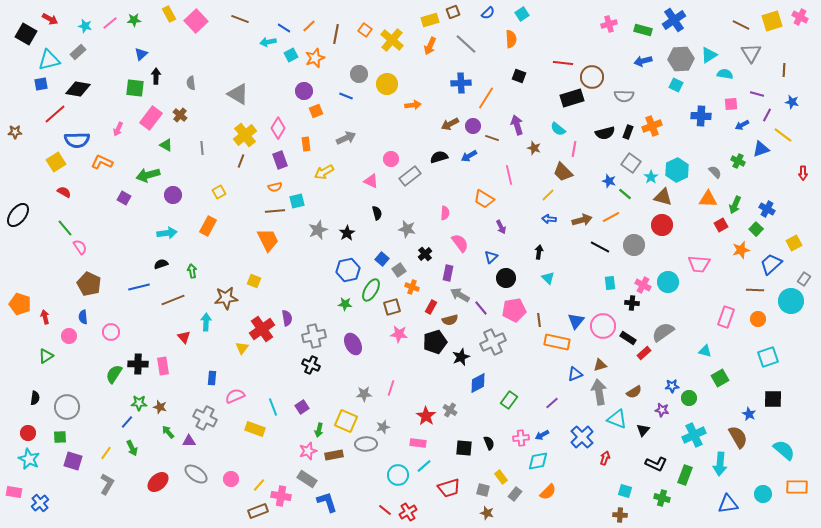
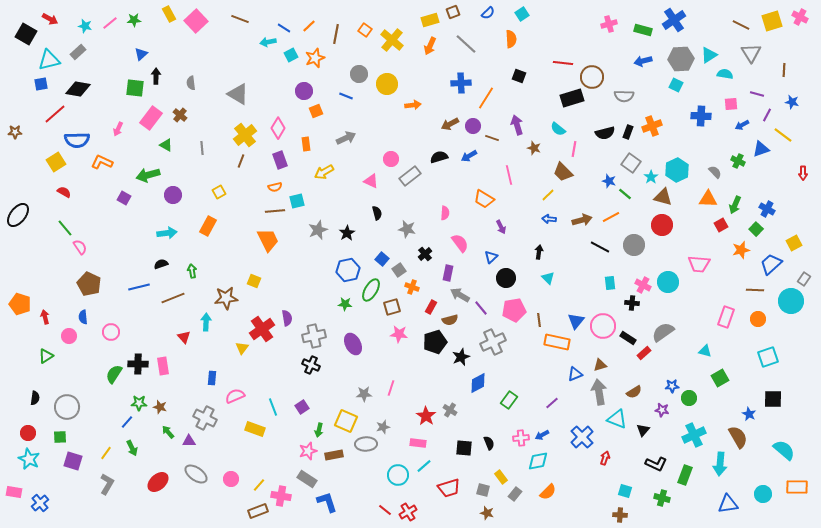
brown line at (173, 300): moved 2 px up
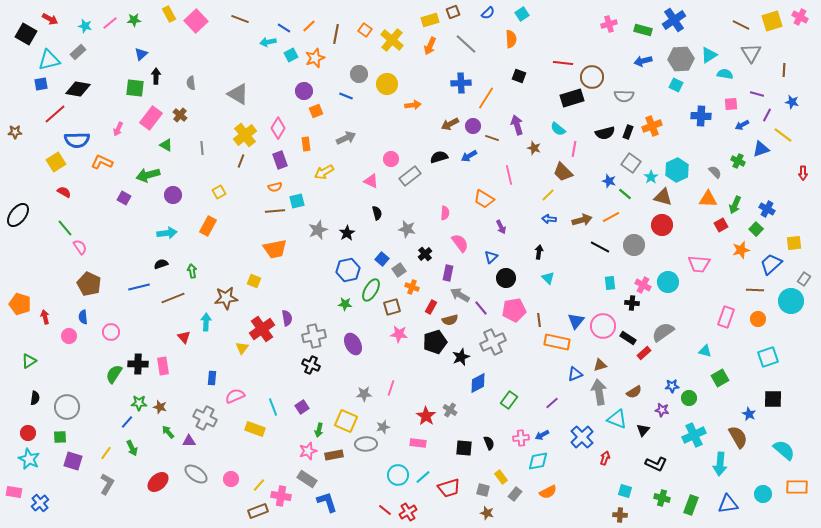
orange trapezoid at (268, 240): moved 7 px right, 9 px down; rotated 105 degrees clockwise
yellow square at (794, 243): rotated 21 degrees clockwise
green triangle at (46, 356): moved 17 px left, 5 px down
cyan line at (424, 466): moved 1 px left, 11 px down
green rectangle at (685, 475): moved 6 px right, 30 px down
orange semicircle at (548, 492): rotated 18 degrees clockwise
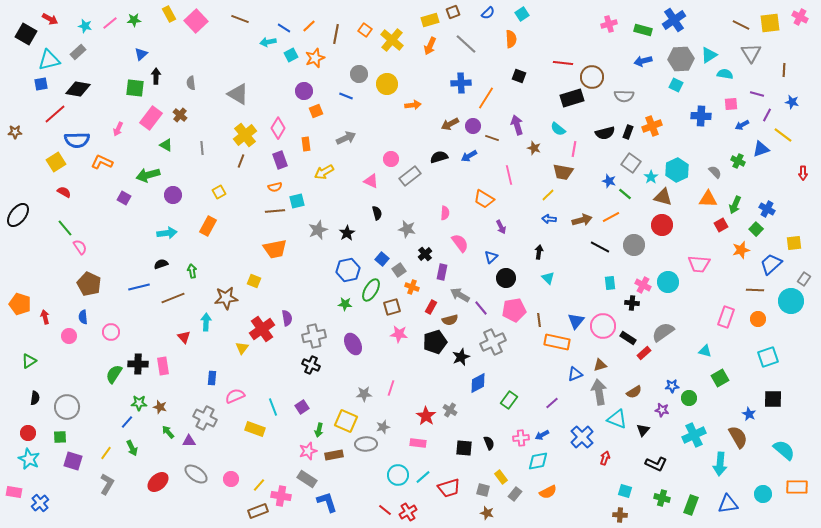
yellow square at (772, 21): moved 2 px left, 2 px down; rotated 10 degrees clockwise
brown trapezoid at (563, 172): rotated 35 degrees counterclockwise
purple rectangle at (448, 273): moved 6 px left, 1 px up
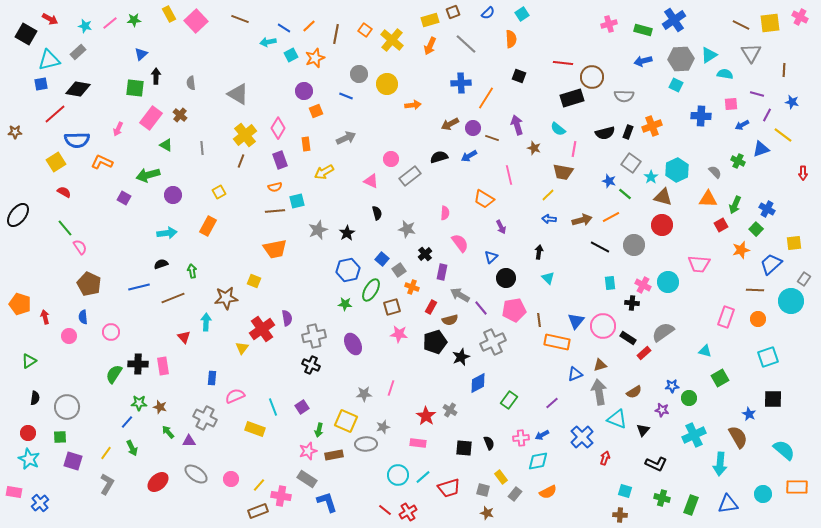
purple circle at (473, 126): moved 2 px down
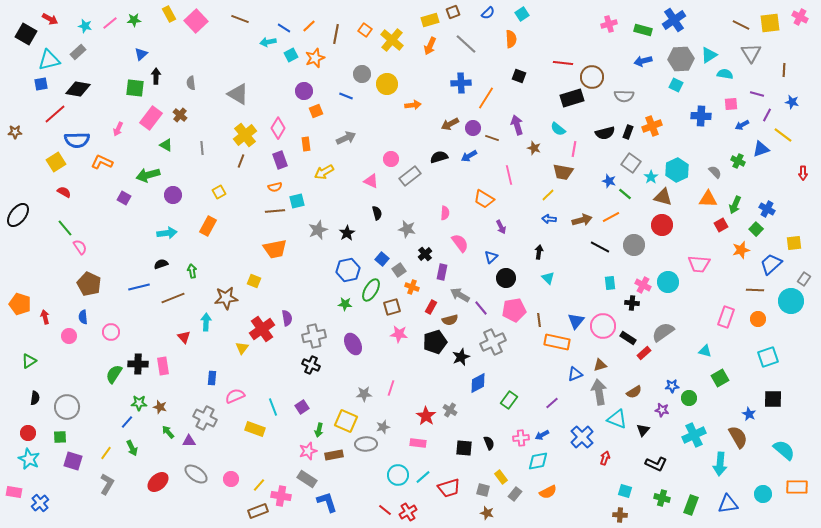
gray circle at (359, 74): moved 3 px right
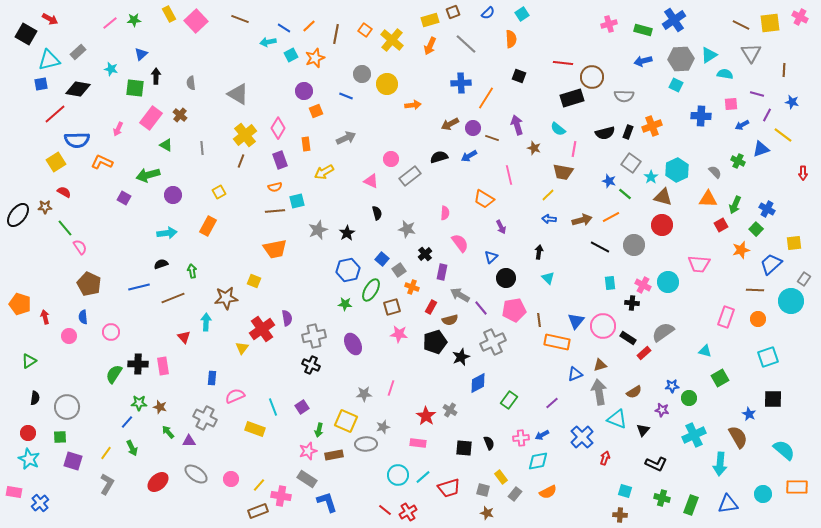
cyan star at (85, 26): moved 26 px right, 43 px down
brown star at (15, 132): moved 30 px right, 75 px down
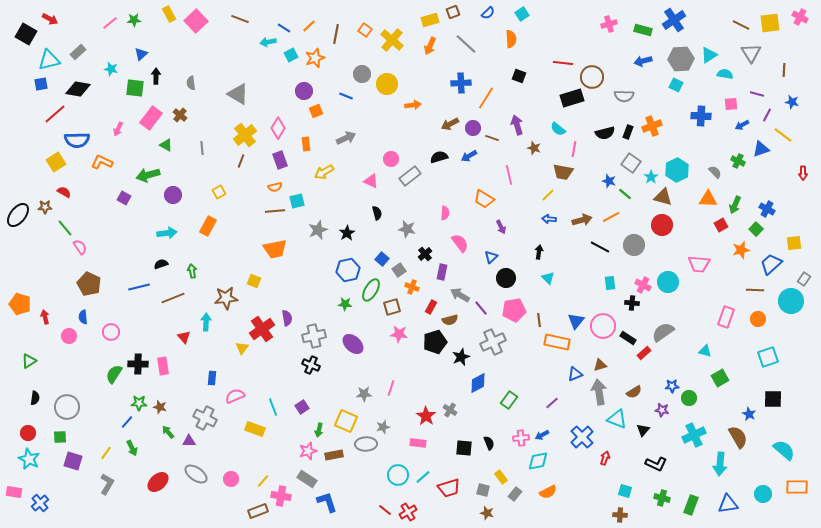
purple ellipse at (353, 344): rotated 20 degrees counterclockwise
yellow line at (259, 485): moved 4 px right, 4 px up
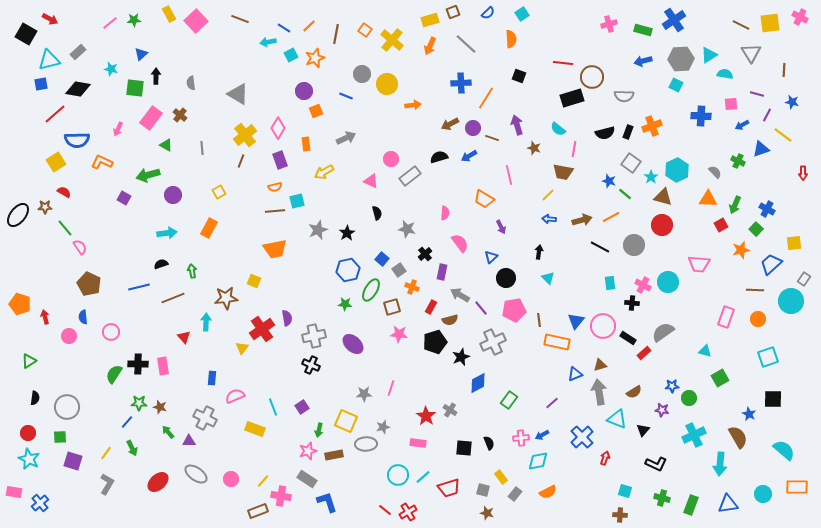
orange rectangle at (208, 226): moved 1 px right, 2 px down
